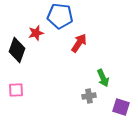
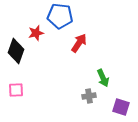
black diamond: moved 1 px left, 1 px down
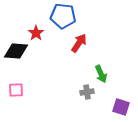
blue pentagon: moved 3 px right
red star: rotated 21 degrees counterclockwise
black diamond: rotated 75 degrees clockwise
green arrow: moved 2 px left, 4 px up
gray cross: moved 2 px left, 4 px up
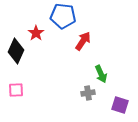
red arrow: moved 4 px right, 2 px up
black diamond: rotated 70 degrees counterclockwise
gray cross: moved 1 px right, 1 px down
purple square: moved 1 px left, 2 px up
